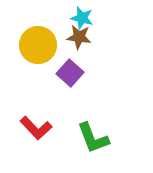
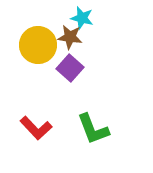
brown star: moved 9 px left
purple square: moved 5 px up
green L-shape: moved 9 px up
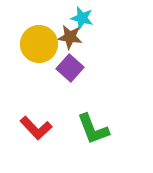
yellow circle: moved 1 px right, 1 px up
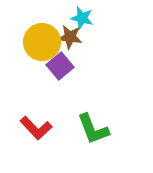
yellow circle: moved 3 px right, 2 px up
purple square: moved 10 px left, 2 px up; rotated 8 degrees clockwise
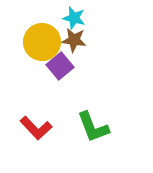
cyan star: moved 8 px left
brown star: moved 4 px right, 3 px down
green L-shape: moved 2 px up
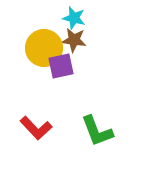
yellow circle: moved 2 px right, 6 px down
purple square: moved 1 px right; rotated 28 degrees clockwise
green L-shape: moved 4 px right, 4 px down
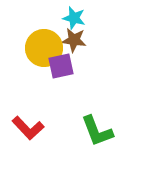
red L-shape: moved 8 px left
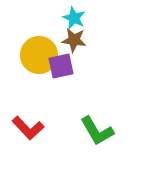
cyan star: rotated 10 degrees clockwise
yellow circle: moved 5 px left, 7 px down
green L-shape: rotated 9 degrees counterclockwise
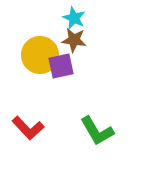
yellow circle: moved 1 px right
